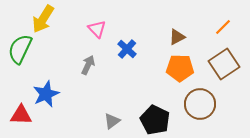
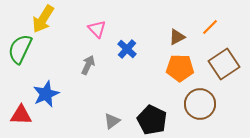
orange line: moved 13 px left
black pentagon: moved 3 px left
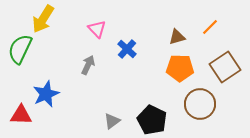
brown triangle: rotated 12 degrees clockwise
brown square: moved 1 px right, 3 px down
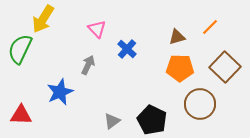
brown square: rotated 12 degrees counterclockwise
blue star: moved 14 px right, 2 px up
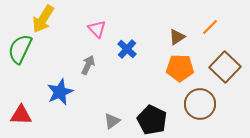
brown triangle: rotated 18 degrees counterclockwise
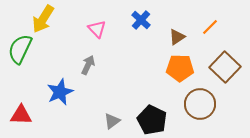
blue cross: moved 14 px right, 29 px up
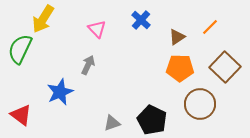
red triangle: rotated 35 degrees clockwise
gray triangle: moved 2 px down; rotated 18 degrees clockwise
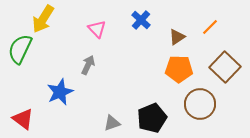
orange pentagon: moved 1 px left, 1 px down
red triangle: moved 2 px right, 4 px down
black pentagon: moved 2 px up; rotated 24 degrees clockwise
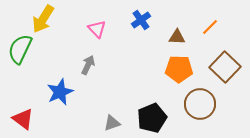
blue cross: rotated 12 degrees clockwise
brown triangle: rotated 36 degrees clockwise
